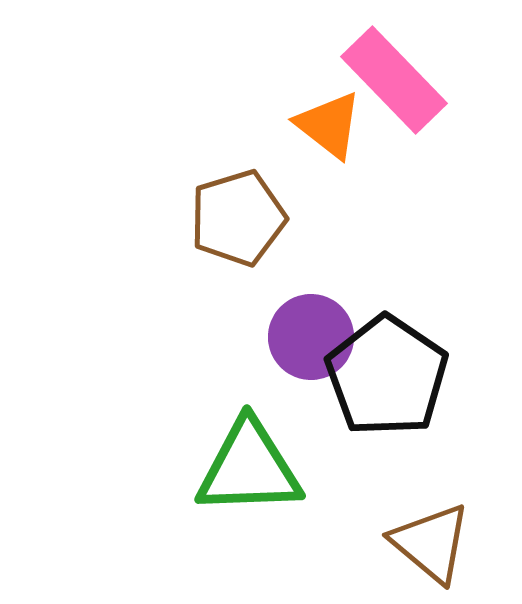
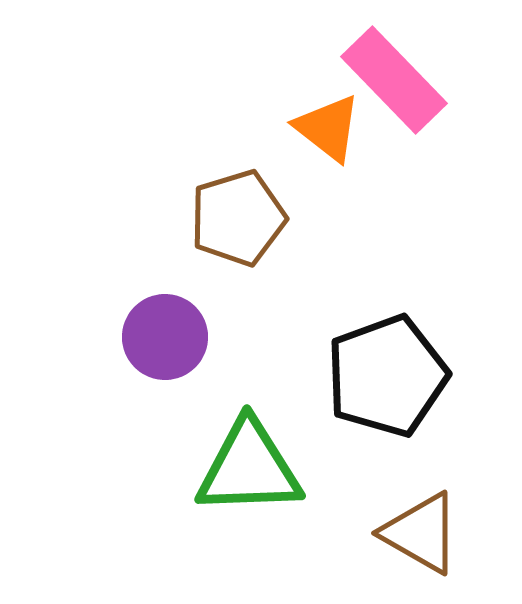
orange triangle: moved 1 px left, 3 px down
purple circle: moved 146 px left
black pentagon: rotated 18 degrees clockwise
brown triangle: moved 10 px left, 10 px up; rotated 10 degrees counterclockwise
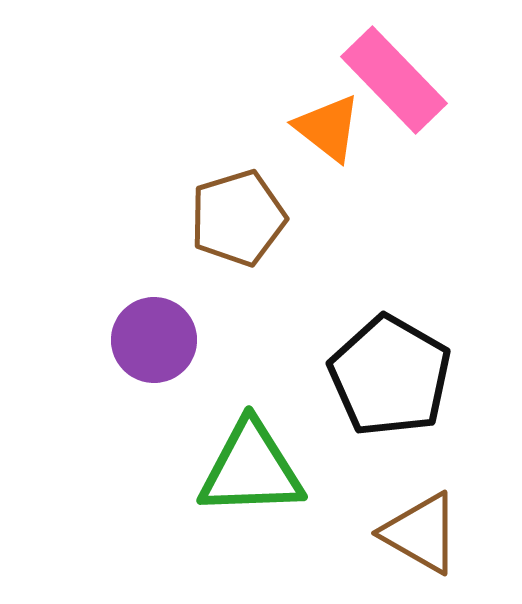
purple circle: moved 11 px left, 3 px down
black pentagon: moved 3 px right; rotated 22 degrees counterclockwise
green triangle: moved 2 px right, 1 px down
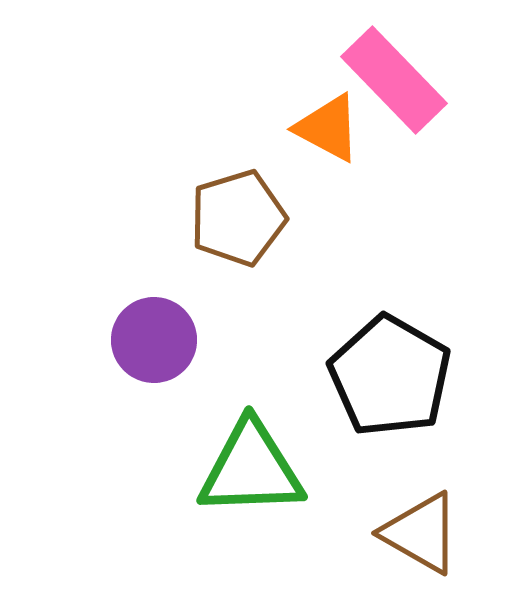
orange triangle: rotated 10 degrees counterclockwise
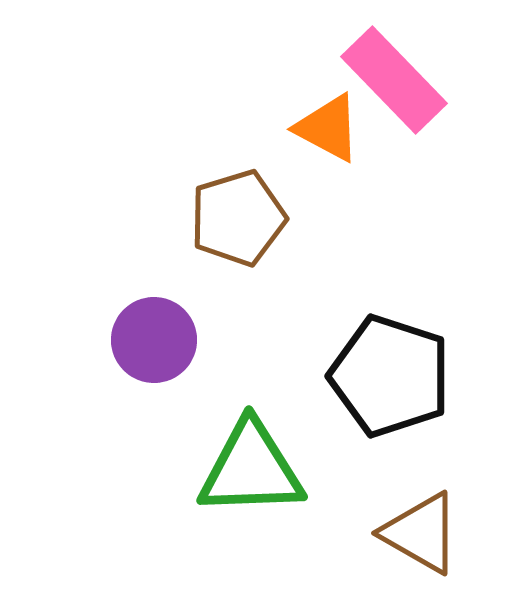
black pentagon: rotated 12 degrees counterclockwise
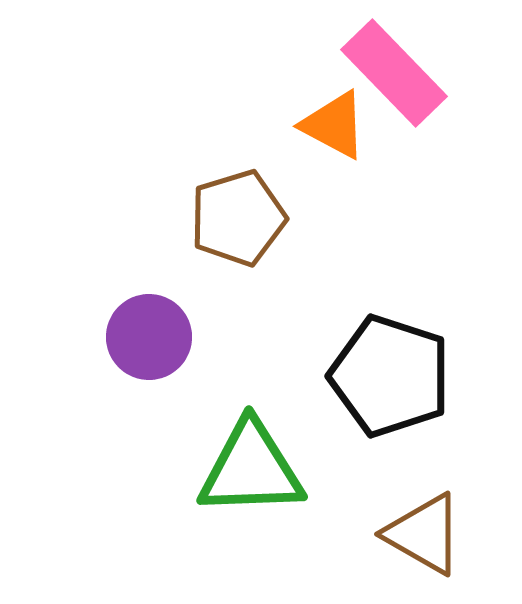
pink rectangle: moved 7 px up
orange triangle: moved 6 px right, 3 px up
purple circle: moved 5 px left, 3 px up
brown triangle: moved 3 px right, 1 px down
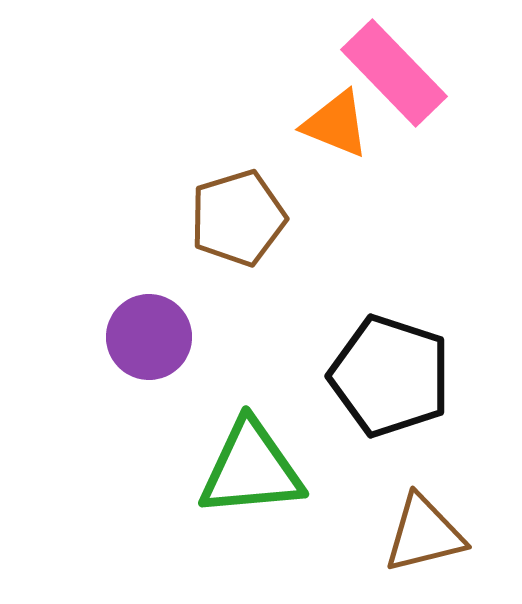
orange triangle: moved 2 px right, 1 px up; rotated 6 degrees counterclockwise
green triangle: rotated 3 degrees counterclockwise
brown triangle: rotated 44 degrees counterclockwise
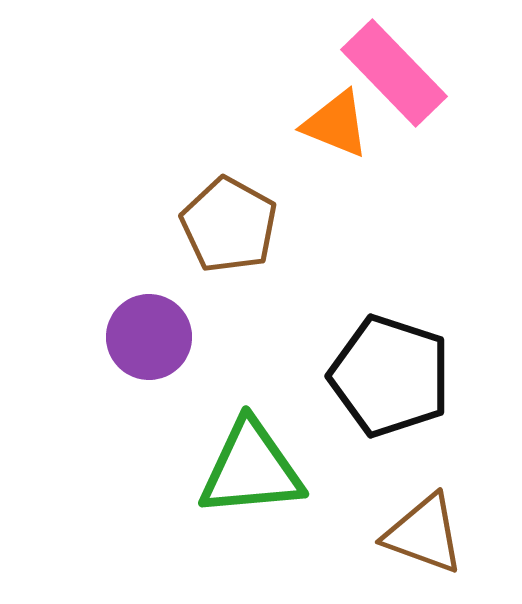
brown pentagon: moved 9 px left, 7 px down; rotated 26 degrees counterclockwise
brown triangle: rotated 34 degrees clockwise
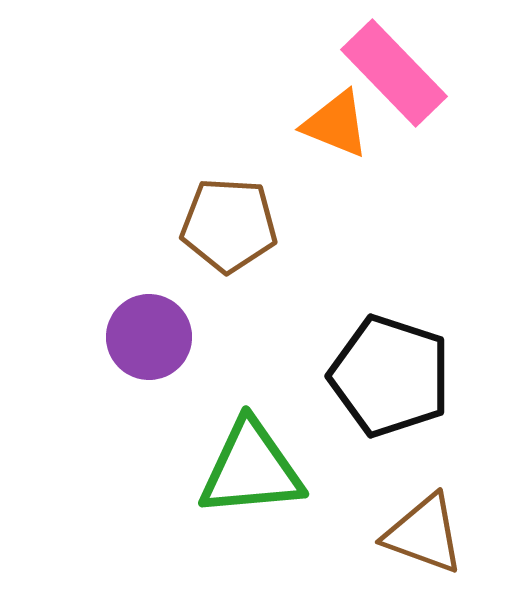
brown pentagon: rotated 26 degrees counterclockwise
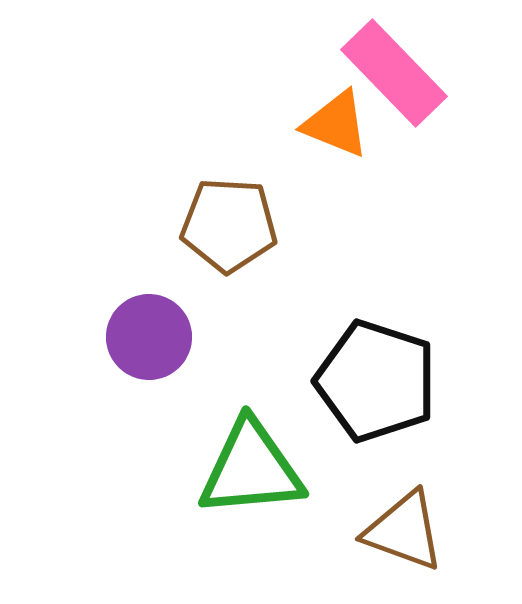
black pentagon: moved 14 px left, 5 px down
brown triangle: moved 20 px left, 3 px up
